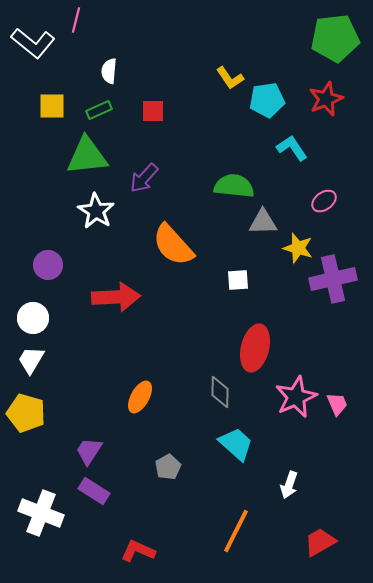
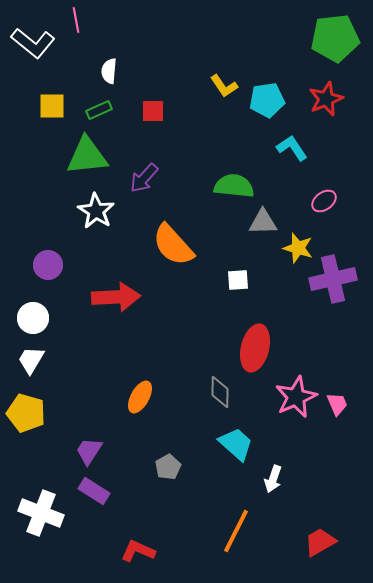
pink line: rotated 25 degrees counterclockwise
yellow L-shape: moved 6 px left, 8 px down
white arrow: moved 16 px left, 6 px up
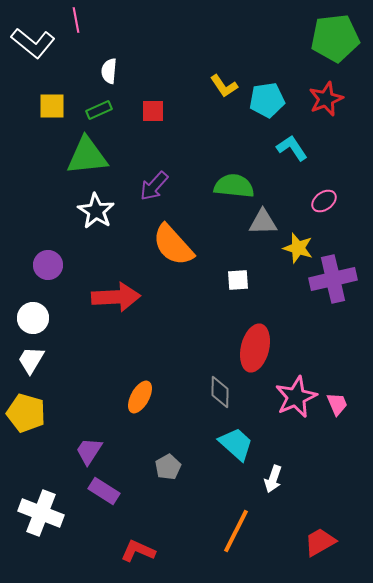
purple arrow: moved 10 px right, 8 px down
purple rectangle: moved 10 px right
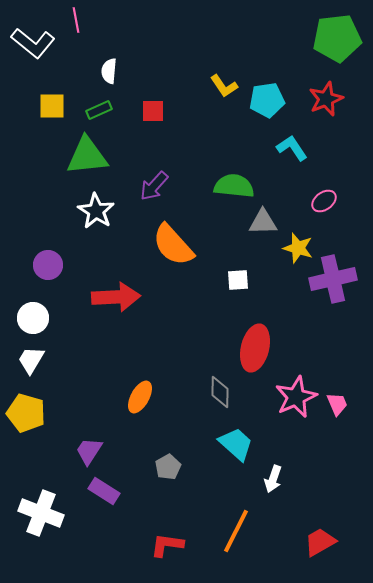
green pentagon: moved 2 px right
red L-shape: moved 29 px right, 6 px up; rotated 16 degrees counterclockwise
